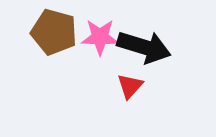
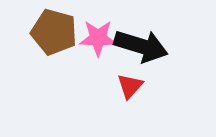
pink star: moved 2 px left, 1 px down
black arrow: moved 3 px left, 1 px up
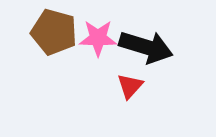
black arrow: moved 5 px right, 1 px down
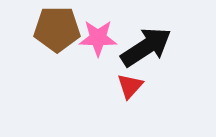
brown pentagon: moved 3 px right, 3 px up; rotated 15 degrees counterclockwise
black arrow: rotated 50 degrees counterclockwise
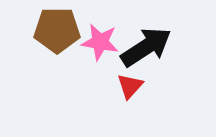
brown pentagon: moved 1 px down
pink star: moved 2 px right, 4 px down; rotated 9 degrees clockwise
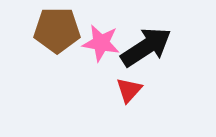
pink star: moved 1 px right, 1 px down
red triangle: moved 1 px left, 4 px down
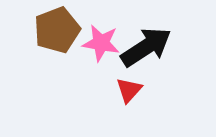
brown pentagon: rotated 21 degrees counterclockwise
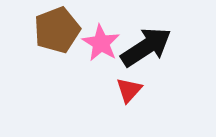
pink star: rotated 21 degrees clockwise
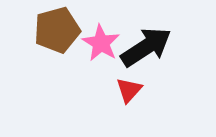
brown pentagon: rotated 6 degrees clockwise
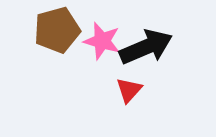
pink star: moved 1 px right, 2 px up; rotated 15 degrees counterclockwise
black arrow: rotated 10 degrees clockwise
